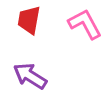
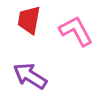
pink L-shape: moved 9 px left, 7 px down
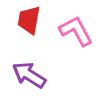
purple arrow: moved 1 px left, 1 px up
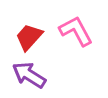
red trapezoid: moved 17 px down; rotated 32 degrees clockwise
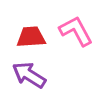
red trapezoid: moved 2 px right; rotated 44 degrees clockwise
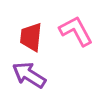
red trapezoid: rotated 80 degrees counterclockwise
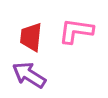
pink L-shape: rotated 54 degrees counterclockwise
